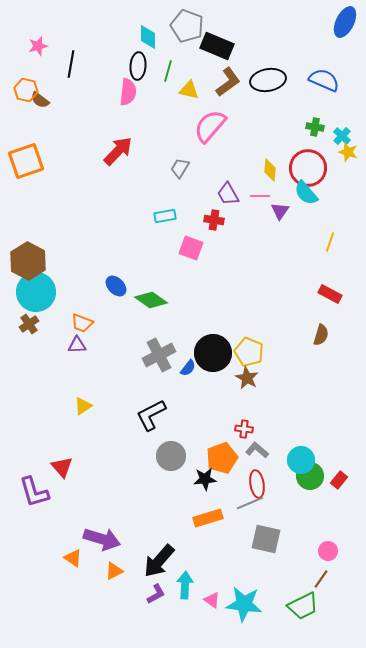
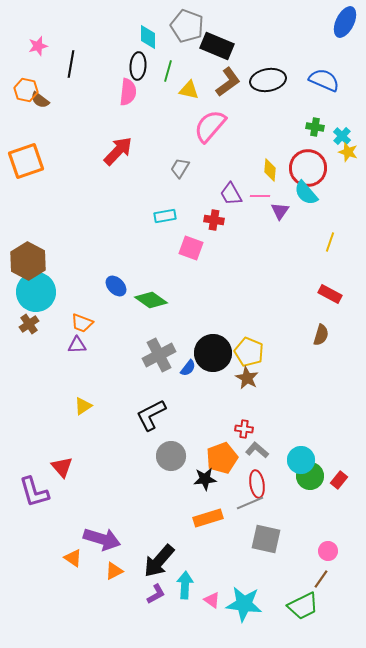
purple trapezoid at (228, 194): moved 3 px right
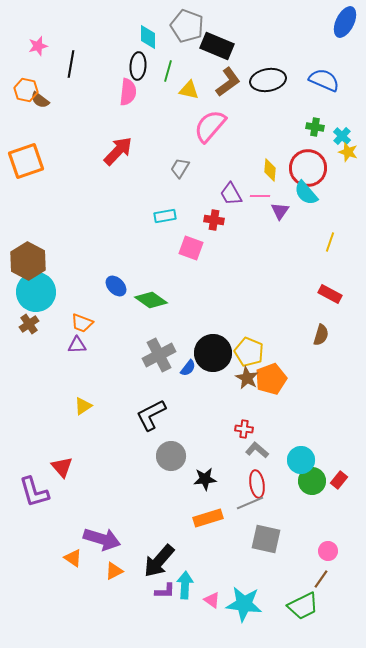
orange pentagon at (222, 458): moved 49 px right, 79 px up
green circle at (310, 476): moved 2 px right, 5 px down
purple L-shape at (156, 594): moved 9 px right, 3 px up; rotated 30 degrees clockwise
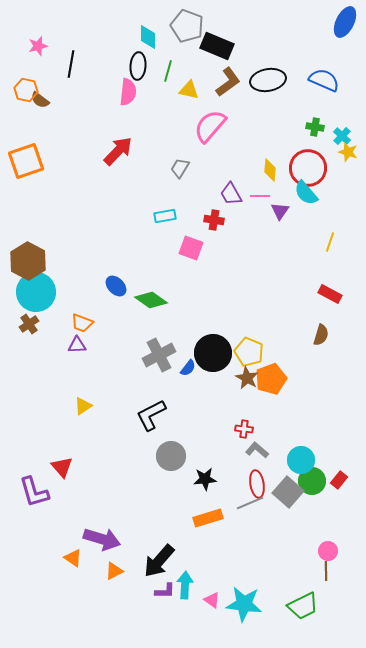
gray square at (266, 539): moved 22 px right, 47 px up; rotated 28 degrees clockwise
brown line at (321, 579): moved 5 px right, 8 px up; rotated 36 degrees counterclockwise
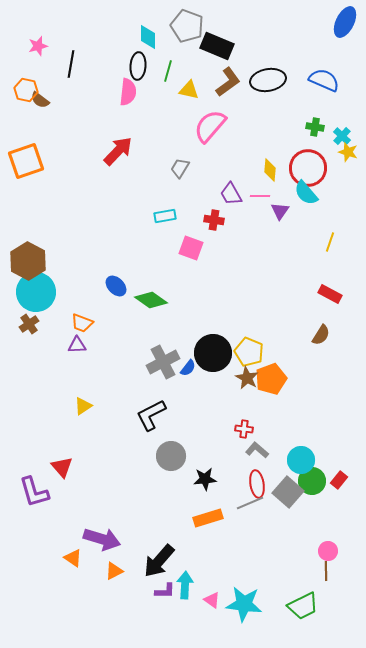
brown semicircle at (321, 335): rotated 15 degrees clockwise
gray cross at (159, 355): moved 4 px right, 7 px down
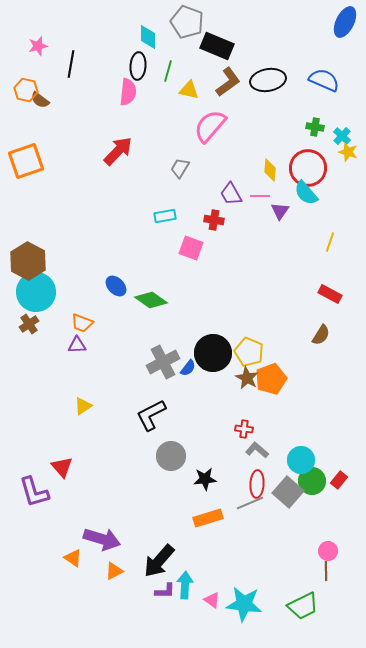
gray pentagon at (187, 26): moved 4 px up
red ellipse at (257, 484): rotated 12 degrees clockwise
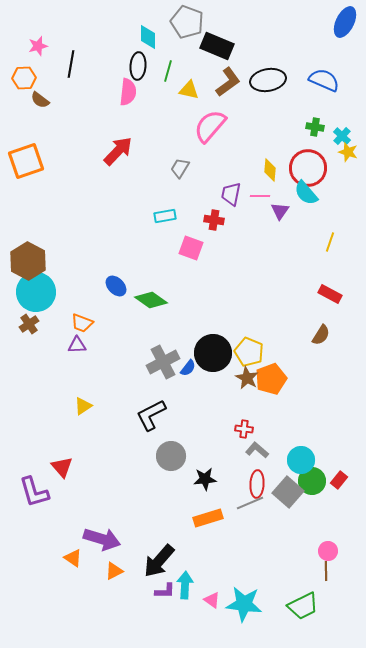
orange hexagon at (26, 90): moved 2 px left, 12 px up; rotated 15 degrees counterclockwise
purple trapezoid at (231, 194): rotated 40 degrees clockwise
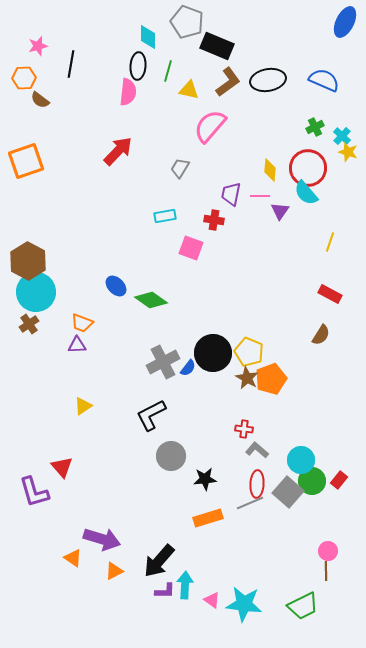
green cross at (315, 127): rotated 36 degrees counterclockwise
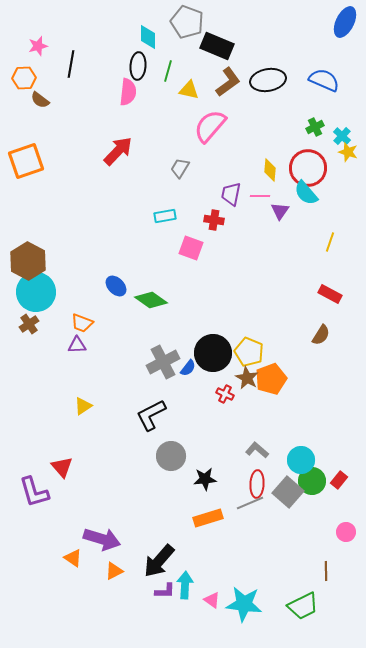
red cross at (244, 429): moved 19 px left, 35 px up; rotated 18 degrees clockwise
pink circle at (328, 551): moved 18 px right, 19 px up
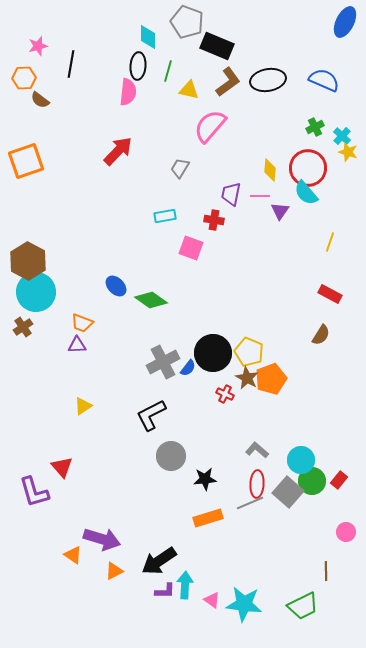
brown cross at (29, 324): moved 6 px left, 3 px down
orange triangle at (73, 558): moved 3 px up
black arrow at (159, 561): rotated 15 degrees clockwise
